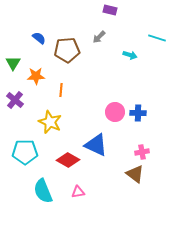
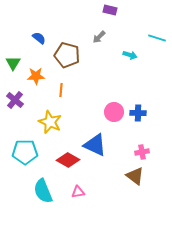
brown pentagon: moved 5 px down; rotated 20 degrees clockwise
pink circle: moved 1 px left
blue triangle: moved 1 px left
brown triangle: moved 2 px down
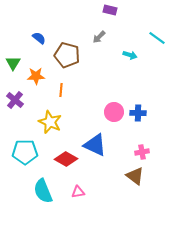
cyan line: rotated 18 degrees clockwise
red diamond: moved 2 px left, 1 px up
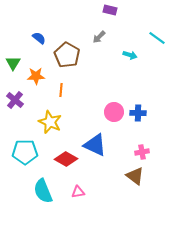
brown pentagon: rotated 15 degrees clockwise
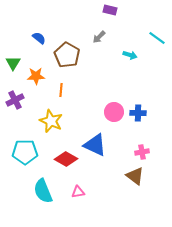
purple cross: rotated 24 degrees clockwise
yellow star: moved 1 px right, 1 px up
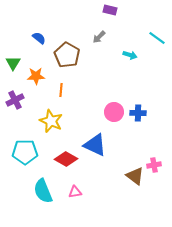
pink cross: moved 12 px right, 13 px down
pink triangle: moved 3 px left
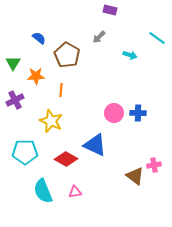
pink circle: moved 1 px down
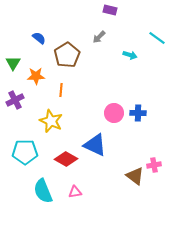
brown pentagon: rotated 10 degrees clockwise
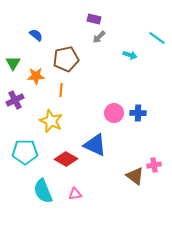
purple rectangle: moved 16 px left, 9 px down
blue semicircle: moved 3 px left, 3 px up
brown pentagon: moved 1 px left, 4 px down; rotated 20 degrees clockwise
pink triangle: moved 2 px down
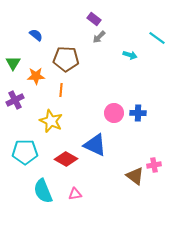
purple rectangle: rotated 24 degrees clockwise
brown pentagon: rotated 15 degrees clockwise
